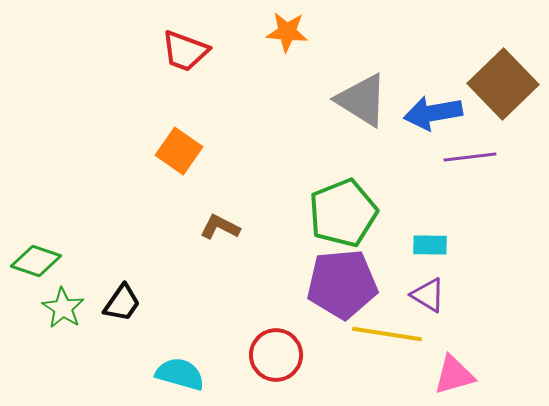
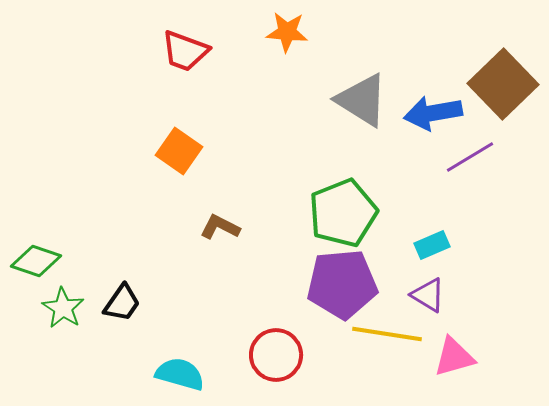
purple line: rotated 24 degrees counterclockwise
cyan rectangle: moved 2 px right; rotated 24 degrees counterclockwise
pink triangle: moved 18 px up
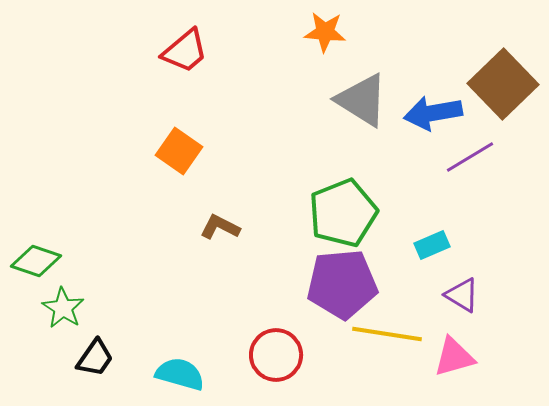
orange star: moved 38 px right
red trapezoid: rotated 60 degrees counterclockwise
purple triangle: moved 34 px right
black trapezoid: moved 27 px left, 55 px down
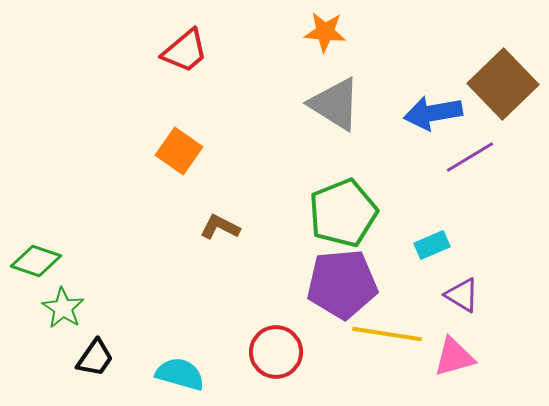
gray triangle: moved 27 px left, 4 px down
red circle: moved 3 px up
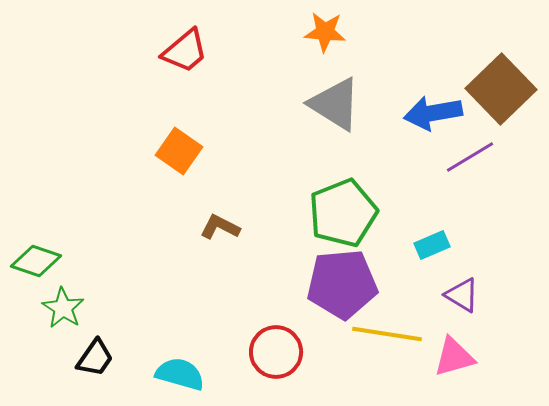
brown square: moved 2 px left, 5 px down
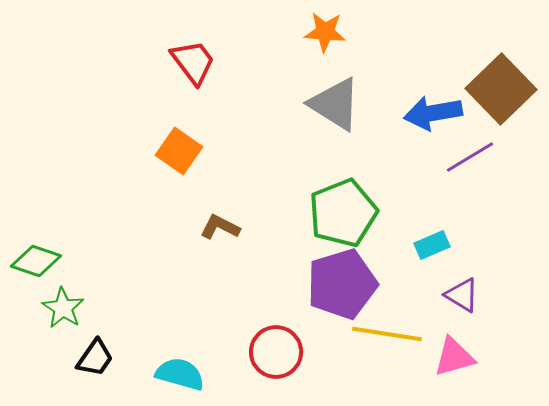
red trapezoid: moved 8 px right, 11 px down; rotated 87 degrees counterclockwise
purple pentagon: rotated 12 degrees counterclockwise
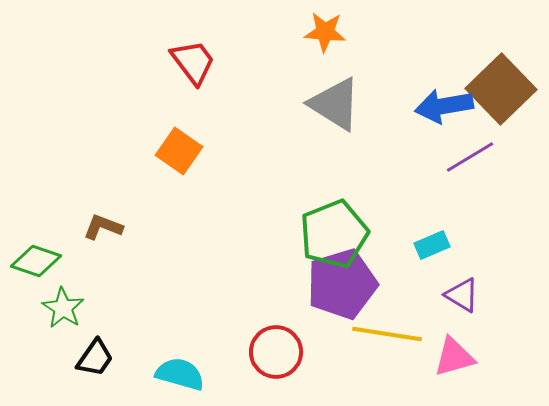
blue arrow: moved 11 px right, 7 px up
green pentagon: moved 9 px left, 21 px down
brown L-shape: moved 117 px left; rotated 6 degrees counterclockwise
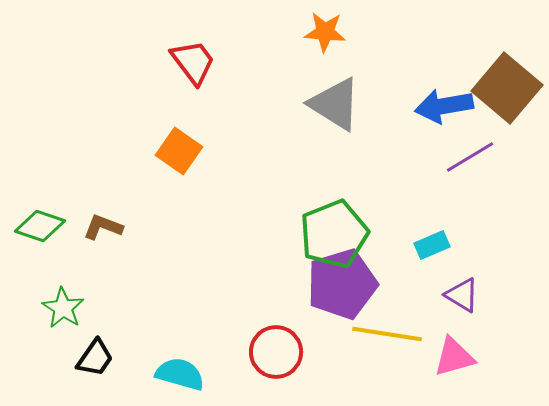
brown square: moved 6 px right, 1 px up; rotated 6 degrees counterclockwise
green diamond: moved 4 px right, 35 px up
